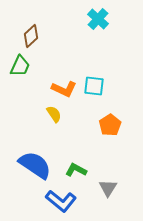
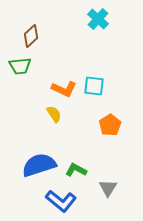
green trapezoid: rotated 60 degrees clockwise
blue semicircle: moved 4 px right; rotated 52 degrees counterclockwise
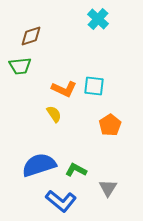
brown diamond: rotated 25 degrees clockwise
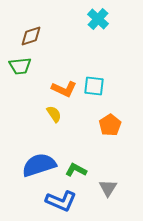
blue L-shape: rotated 16 degrees counterclockwise
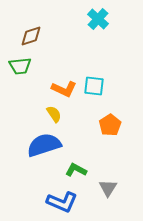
blue semicircle: moved 5 px right, 20 px up
blue L-shape: moved 1 px right, 1 px down
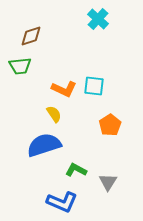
gray triangle: moved 6 px up
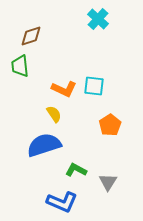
green trapezoid: rotated 90 degrees clockwise
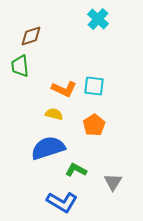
yellow semicircle: rotated 42 degrees counterclockwise
orange pentagon: moved 16 px left
blue semicircle: moved 4 px right, 3 px down
gray triangle: moved 5 px right
blue L-shape: rotated 8 degrees clockwise
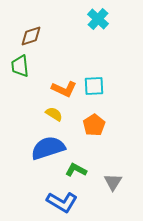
cyan square: rotated 10 degrees counterclockwise
yellow semicircle: rotated 18 degrees clockwise
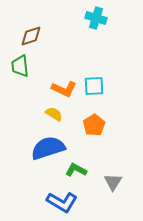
cyan cross: moved 2 px left, 1 px up; rotated 25 degrees counterclockwise
